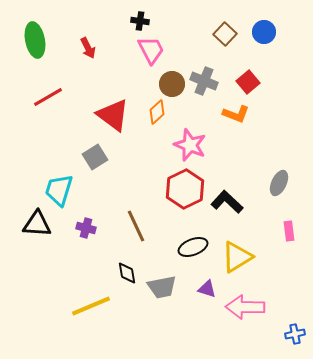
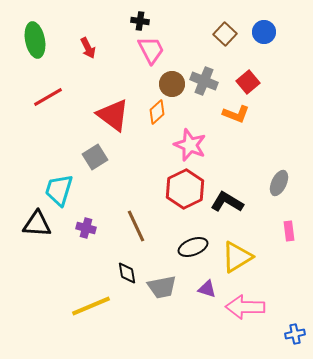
black L-shape: rotated 12 degrees counterclockwise
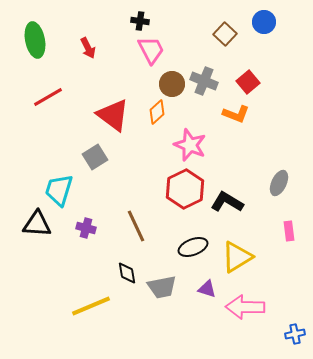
blue circle: moved 10 px up
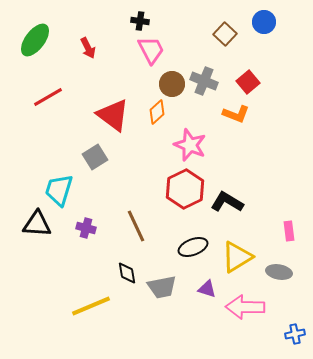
green ellipse: rotated 48 degrees clockwise
gray ellipse: moved 89 px down; rotated 75 degrees clockwise
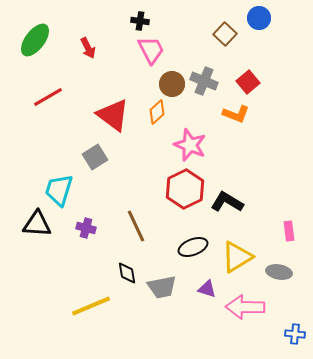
blue circle: moved 5 px left, 4 px up
blue cross: rotated 18 degrees clockwise
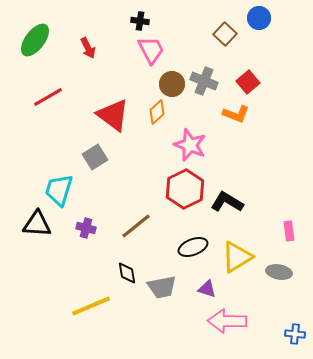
brown line: rotated 76 degrees clockwise
pink arrow: moved 18 px left, 14 px down
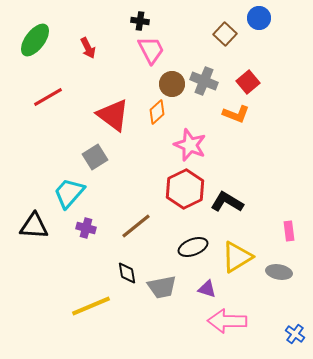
cyan trapezoid: moved 10 px right, 3 px down; rotated 24 degrees clockwise
black triangle: moved 3 px left, 2 px down
blue cross: rotated 30 degrees clockwise
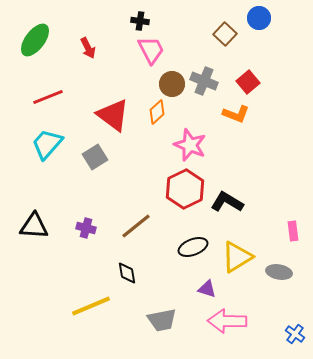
red line: rotated 8 degrees clockwise
cyan trapezoid: moved 22 px left, 49 px up
pink rectangle: moved 4 px right
gray trapezoid: moved 33 px down
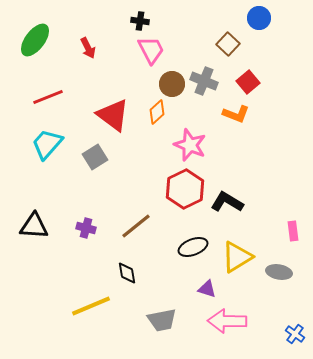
brown square: moved 3 px right, 10 px down
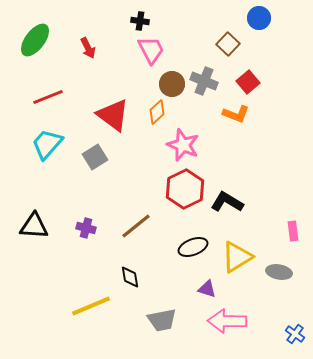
pink star: moved 7 px left
black diamond: moved 3 px right, 4 px down
